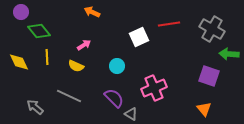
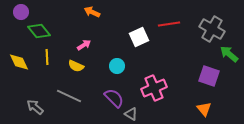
green arrow: rotated 36 degrees clockwise
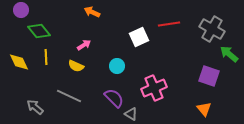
purple circle: moved 2 px up
yellow line: moved 1 px left
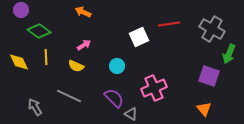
orange arrow: moved 9 px left
green diamond: rotated 15 degrees counterclockwise
green arrow: rotated 108 degrees counterclockwise
gray arrow: rotated 18 degrees clockwise
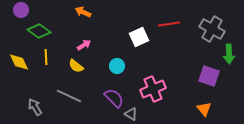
green arrow: rotated 24 degrees counterclockwise
yellow semicircle: rotated 14 degrees clockwise
pink cross: moved 1 px left, 1 px down
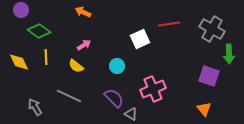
white square: moved 1 px right, 2 px down
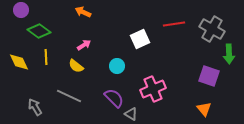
red line: moved 5 px right
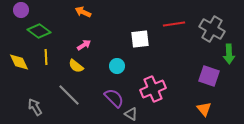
white square: rotated 18 degrees clockwise
gray line: moved 1 px up; rotated 20 degrees clockwise
